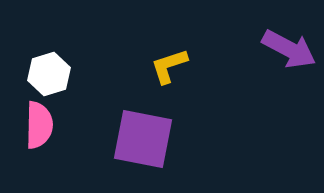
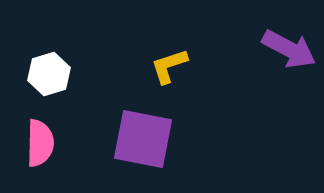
pink semicircle: moved 1 px right, 18 px down
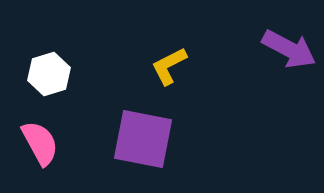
yellow L-shape: rotated 9 degrees counterclockwise
pink semicircle: rotated 30 degrees counterclockwise
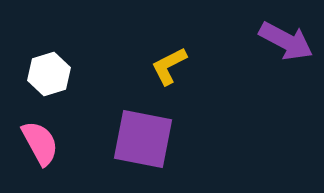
purple arrow: moved 3 px left, 8 px up
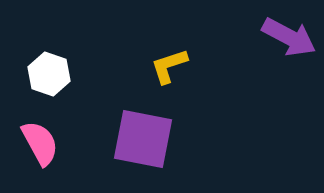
purple arrow: moved 3 px right, 4 px up
yellow L-shape: rotated 9 degrees clockwise
white hexagon: rotated 24 degrees counterclockwise
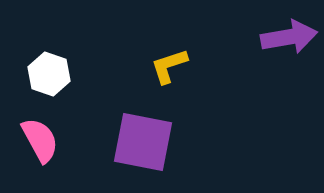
purple arrow: rotated 38 degrees counterclockwise
purple square: moved 3 px down
pink semicircle: moved 3 px up
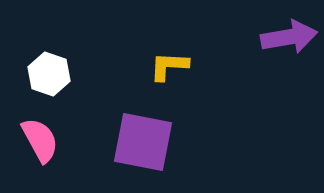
yellow L-shape: rotated 21 degrees clockwise
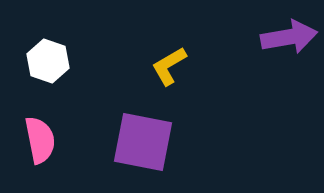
yellow L-shape: rotated 33 degrees counterclockwise
white hexagon: moved 1 px left, 13 px up
pink semicircle: rotated 18 degrees clockwise
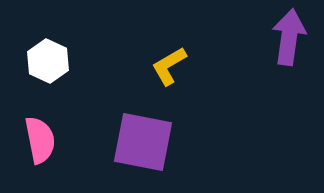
purple arrow: rotated 72 degrees counterclockwise
white hexagon: rotated 6 degrees clockwise
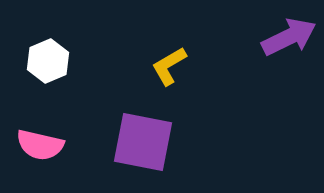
purple arrow: rotated 56 degrees clockwise
white hexagon: rotated 12 degrees clockwise
pink semicircle: moved 5 px down; rotated 114 degrees clockwise
